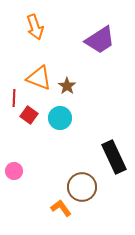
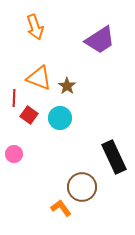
pink circle: moved 17 px up
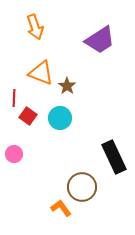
orange triangle: moved 2 px right, 5 px up
red square: moved 1 px left, 1 px down
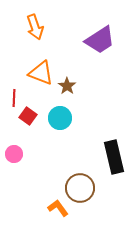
black rectangle: rotated 12 degrees clockwise
brown circle: moved 2 px left, 1 px down
orange L-shape: moved 3 px left
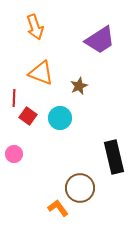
brown star: moved 12 px right; rotated 12 degrees clockwise
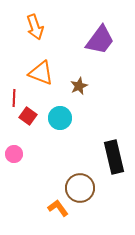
purple trapezoid: rotated 20 degrees counterclockwise
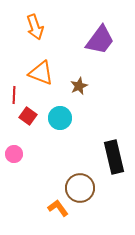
red line: moved 3 px up
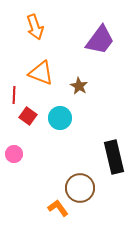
brown star: rotated 18 degrees counterclockwise
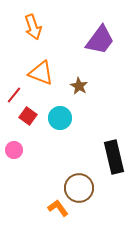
orange arrow: moved 2 px left
red line: rotated 36 degrees clockwise
pink circle: moved 4 px up
brown circle: moved 1 px left
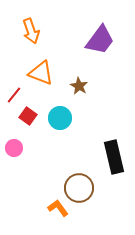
orange arrow: moved 2 px left, 4 px down
pink circle: moved 2 px up
